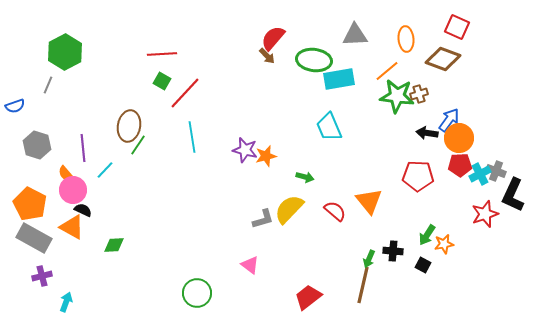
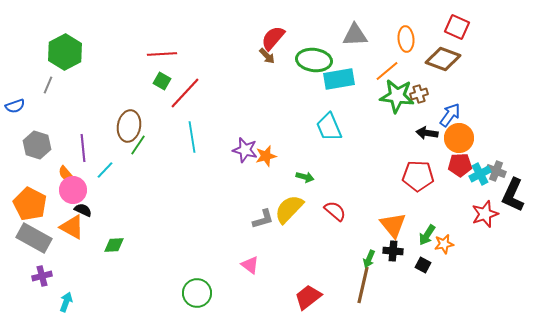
blue arrow at (449, 120): moved 1 px right, 5 px up
orange triangle at (369, 201): moved 24 px right, 24 px down
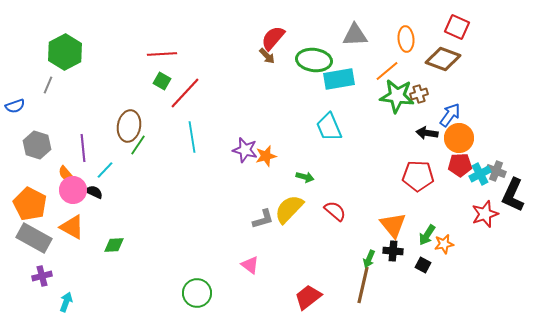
black semicircle at (83, 210): moved 11 px right, 18 px up
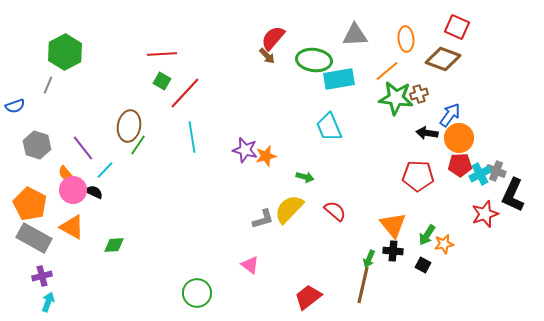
green star at (397, 96): moved 1 px left, 2 px down
purple line at (83, 148): rotated 32 degrees counterclockwise
cyan arrow at (66, 302): moved 18 px left
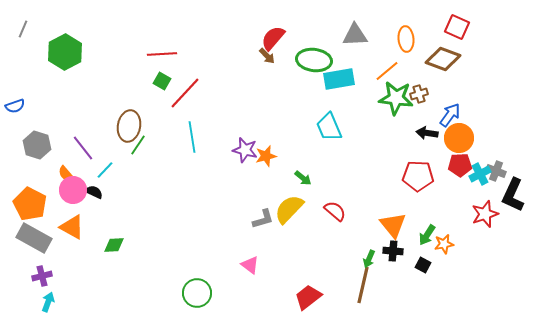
gray line at (48, 85): moved 25 px left, 56 px up
green arrow at (305, 177): moved 2 px left, 1 px down; rotated 24 degrees clockwise
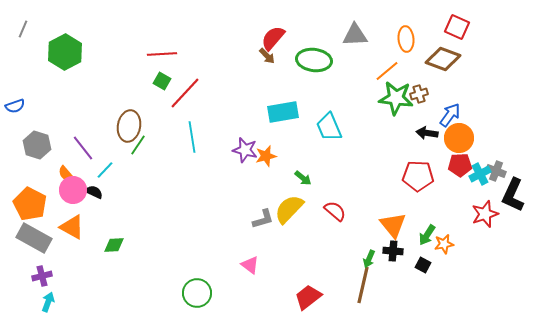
cyan rectangle at (339, 79): moved 56 px left, 33 px down
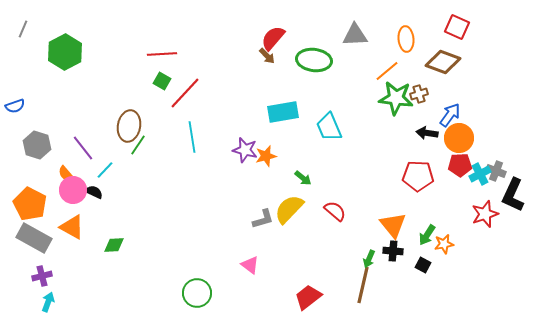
brown diamond at (443, 59): moved 3 px down
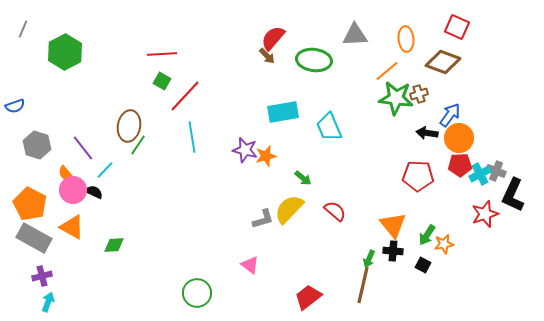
red line at (185, 93): moved 3 px down
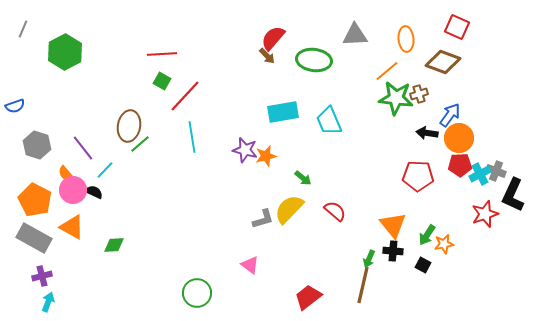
cyan trapezoid at (329, 127): moved 6 px up
green line at (138, 145): moved 2 px right, 1 px up; rotated 15 degrees clockwise
orange pentagon at (30, 204): moved 5 px right, 4 px up
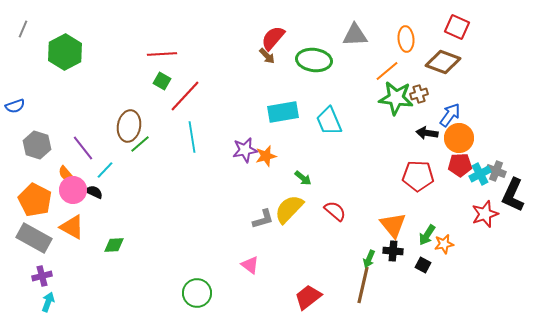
purple star at (245, 150): rotated 25 degrees counterclockwise
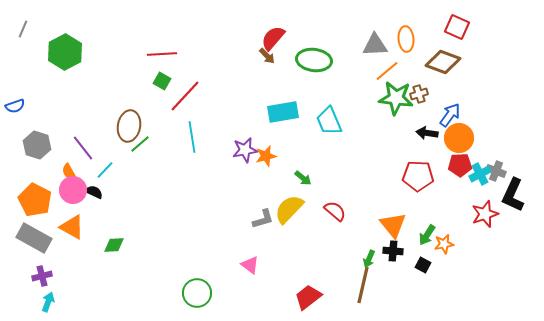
gray triangle at (355, 35): moved 20 px right, 10 px down
orange semicircle at (66, 174): moved 3 px right, 2 px up; rotated 12 degrees clockwise
